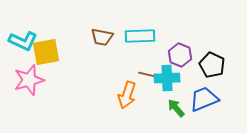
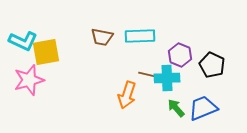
blue trapezoid: moved 1 px left, 9 px down
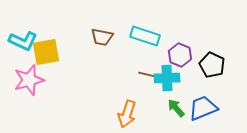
cyan rectangle: moved 5 px right; rotated 20 degrees clockwise
orange arrow: moved 19 px down
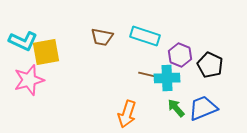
black pentagon: moved 2 px left
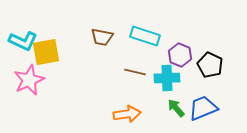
brown line: moved 14 px left, 3 px up
pink star: rotated 8 degrees counterclockwise
orange arrow: rotated 116 degrees counterclockwise
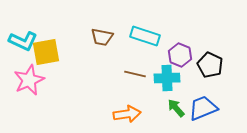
brown line: moved 2 px down
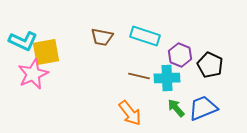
brown line: moved 4 px right, 2 px down
pink star: moved 4 px right, 6 px up
orange arrow: moved 3 px right, 1 px up; rotated 60 degrees clockwise
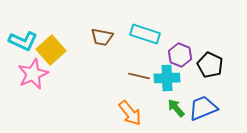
cyan rectangle: moved 2 px up
yellow square: moved 5 px right, 2 px up; rotated 32 degrees counterclockwise
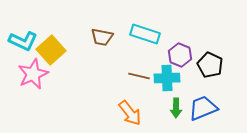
green arrow: rotated 138 degrees counterclockwise
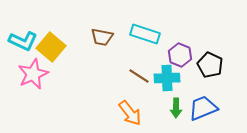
yellow square: moved 3 px up; rotated 8 degrees counterclockwise
brown line: rotated 20 degrees clockwise
